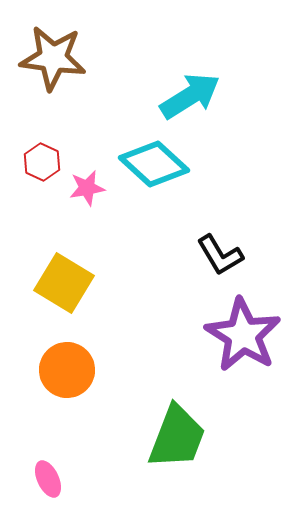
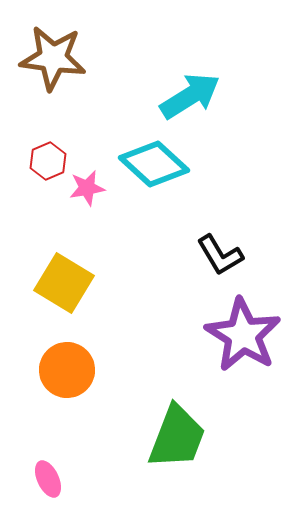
red hexagon: moved 6 px right, 1 px up; rotated 12 degrees clockwise
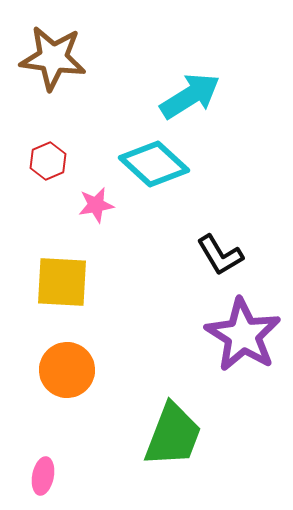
pink star: moved 9 px right, 17 px down
yellow square: moved 2 px left, 1 px up; rotated 28 degrees counterclockwise
green trapezoid: moved 4 px left, 2 px up
pink ellipse: moved 5 px left, 3 px up; rotated 36 degrees clockwise
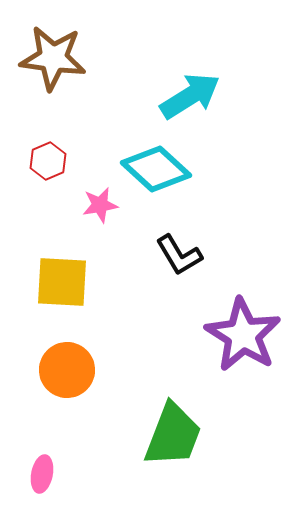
cyan diamond: moved 2 px right, 5 px down
pink star: moved 4 px right
black L-shape: moved 41 px left
pink ellipse: moved 1 px left, 2 px up
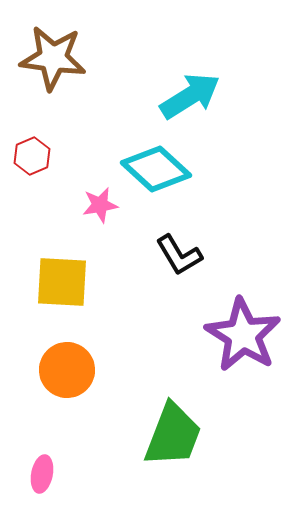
red hexagon: moved 16 px left, 5 px up
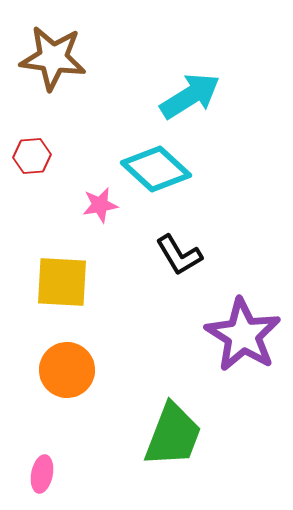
red hexagon: rotated 18 degrees clockwise
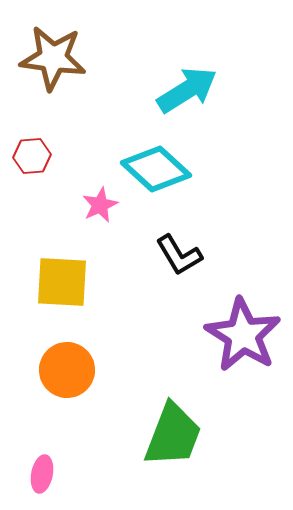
cyan arrow: moved 3 px left, 6 px up
pink star: rotated 15 degrees counterclockwise
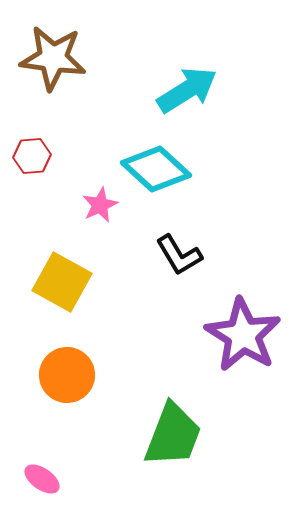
yellow square: rotated 26 degrees clockwise
orange circle: moved 5 px down
pink ellipse: moved 5 px down; rotated 66 degrees counterclockwise
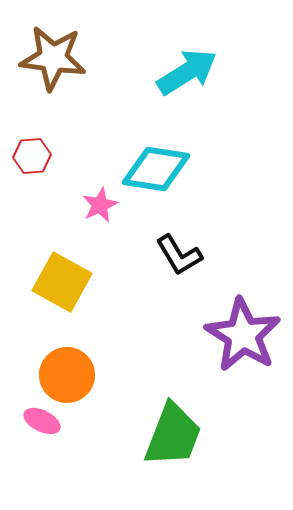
cyan arrow: moved 18 px up
cyan diamond: rotated 34 degrees counterclockwise
pink ellipse: moved 58 px up; rotated 9 degrees counterclockwise
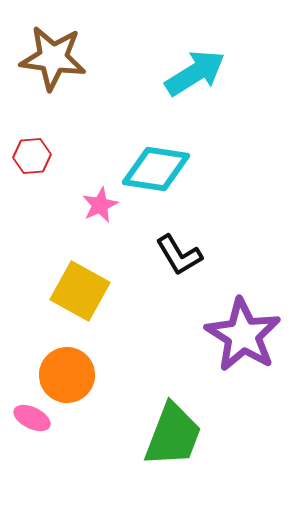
cyan arrow: moved 8 px right, 1 px down
yellow square: moved 18 px right, 9 px down
pink ellipse: moved 10 px left, 3 px up
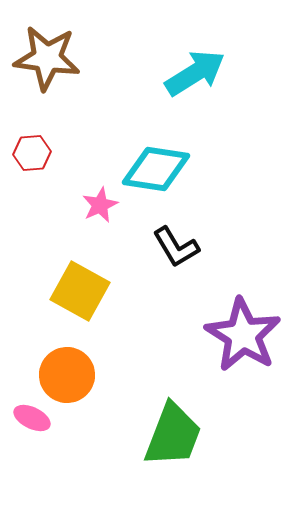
brown star: moved 6 px left
red hexagon: moved 3 px up
black L-shape: moved 3 px left, 8 px up
